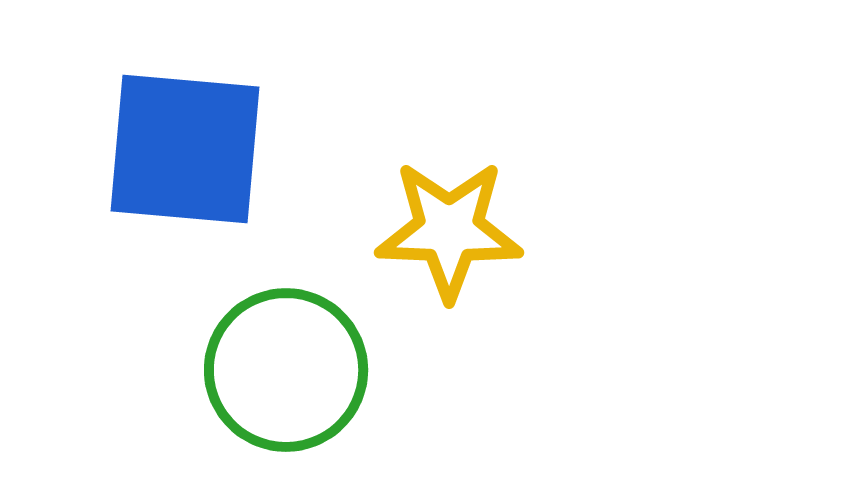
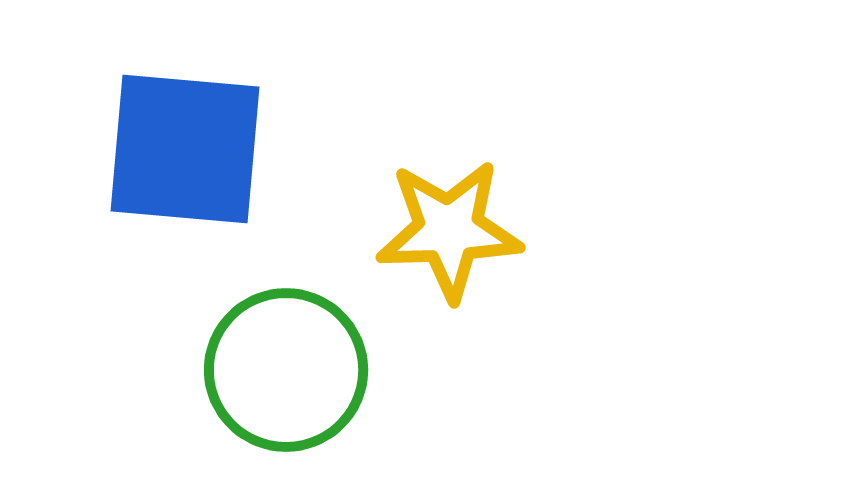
yellow star: rotated 4 degrees counterclockwise
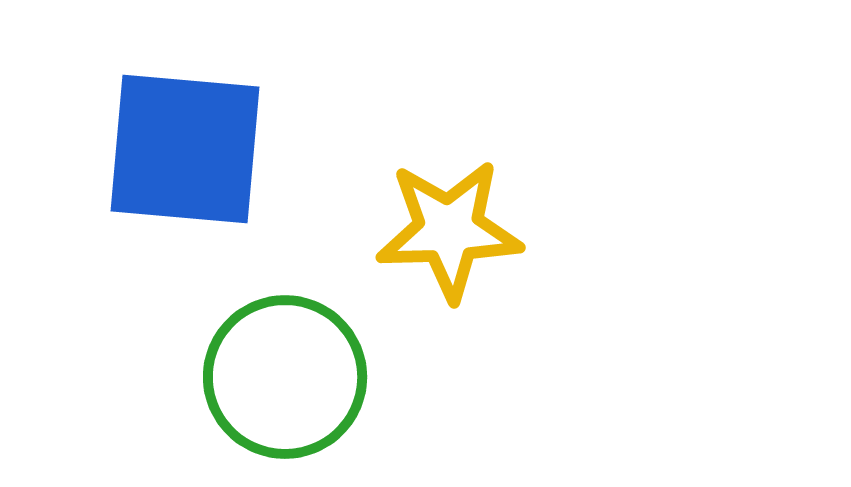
green circle: moved 1 px left, 7 px down
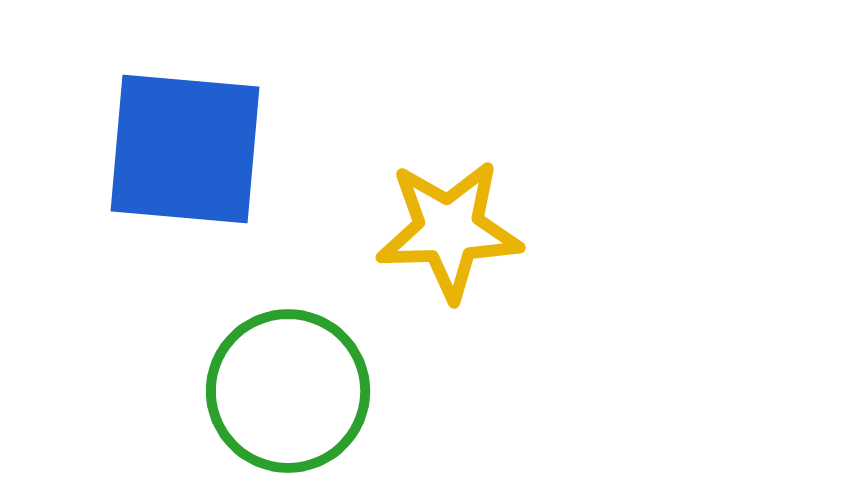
green circle: moved 3 px right, 14 px down
